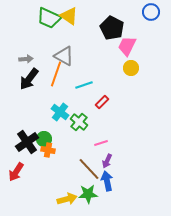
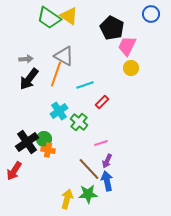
blue circle: moved 2 px down
green trapezoid: rotated 10 degrees clockwise
cyan line: moved 1 px right
cyan cross: moved 1 px left, 1 px up; rotated 18 degrees clockwise
red arrow: moved 2 px left, 1 px up
yellow arrow: rotated 60 degrees counterclockwise
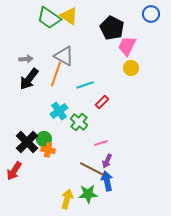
black cross: rotated 10 degrees counterclockwise
brown line: moved 3 px right; rotated 20 degrees counterclockwise
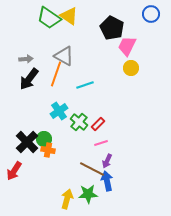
red rectangle: moved 4 px left, 22 px down
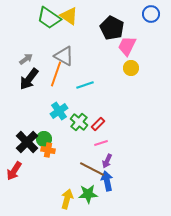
gray arrow: rotated 32 degrees counterclockwise
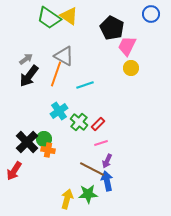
black arrow: moved 3 px up
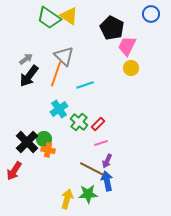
gray triangle: rotated 15 degrees clockwise
cyan cross: moved 2 px up
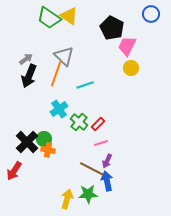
black arrow: rotated 15 degrees counterclockwise
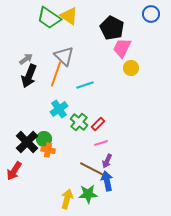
pink trapezoid: moved 5 px left, 2 px down
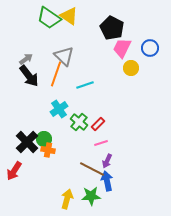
blue circle: moved 1 px left, 34 px down
black arrow: rotated 60 degrees counterclockwise
green star: moved 3 px right, 2 px down
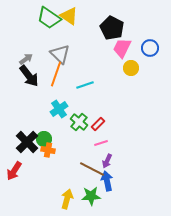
gray triangle: moved 4 px left, 2 px up
